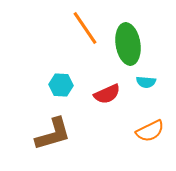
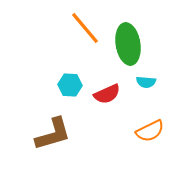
orange line: rotated 6 degrees counterclockwise
cyan hexagon: moved 9 px right
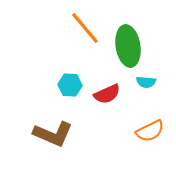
green ellipse: moved 2 px down
brown L-shape: rotated 39 degrees clockwise
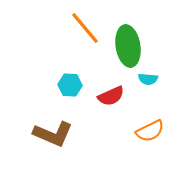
cyan semicircle: moved 2 px right, 3 px up
red semicircle: moved 4 px right, 2 px down
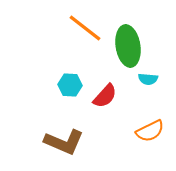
orange line: rotated 12 degrees counterclockwise
red semicircle: moved 6 px left; rotated 24 degrees counterclockwise
brown L-shape: moved 11 px right, 8 px down
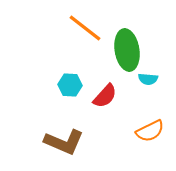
green ellipse: moved 1 px left, 4 px down
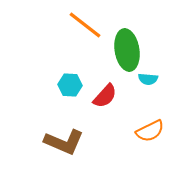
orange line: moved 3 px up
